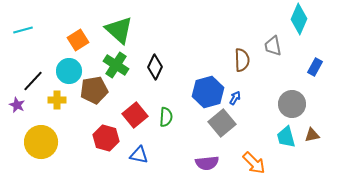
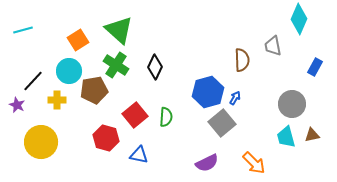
purple semicircle: rotated 20 degrees counterclockwise
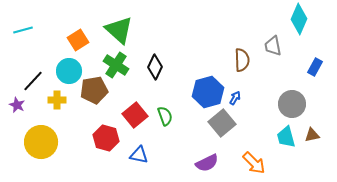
green semicircle: moved 1 px left, 1 px up; rotated 24 degrees counterclockwise
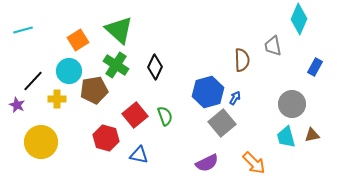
yellow cross: moved 1 px up
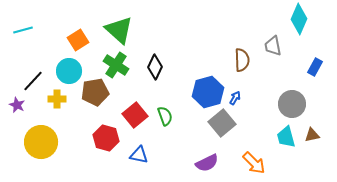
brown pentagon: moved 1 px right, 2 px down
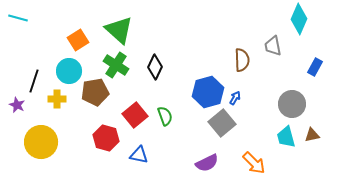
cyan line: moved 5 px left, 12 px up; rotated 30 degrees clockwise
black line: moved 1 px right; rotated 25 degrees counterclockwise
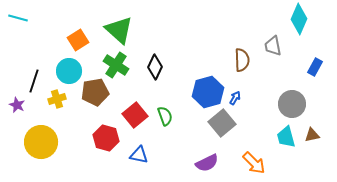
yellow cross: rotated 18 degrees counterclockwise
